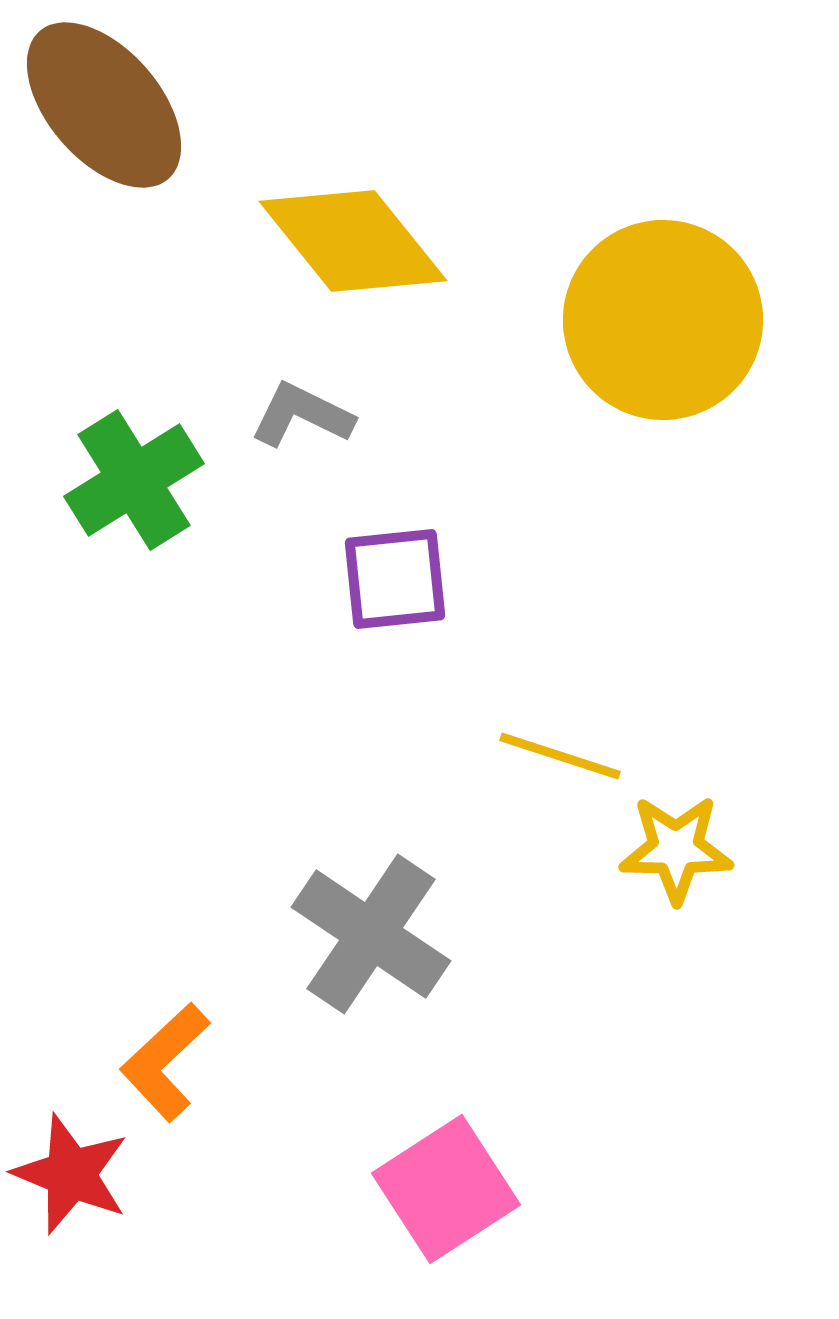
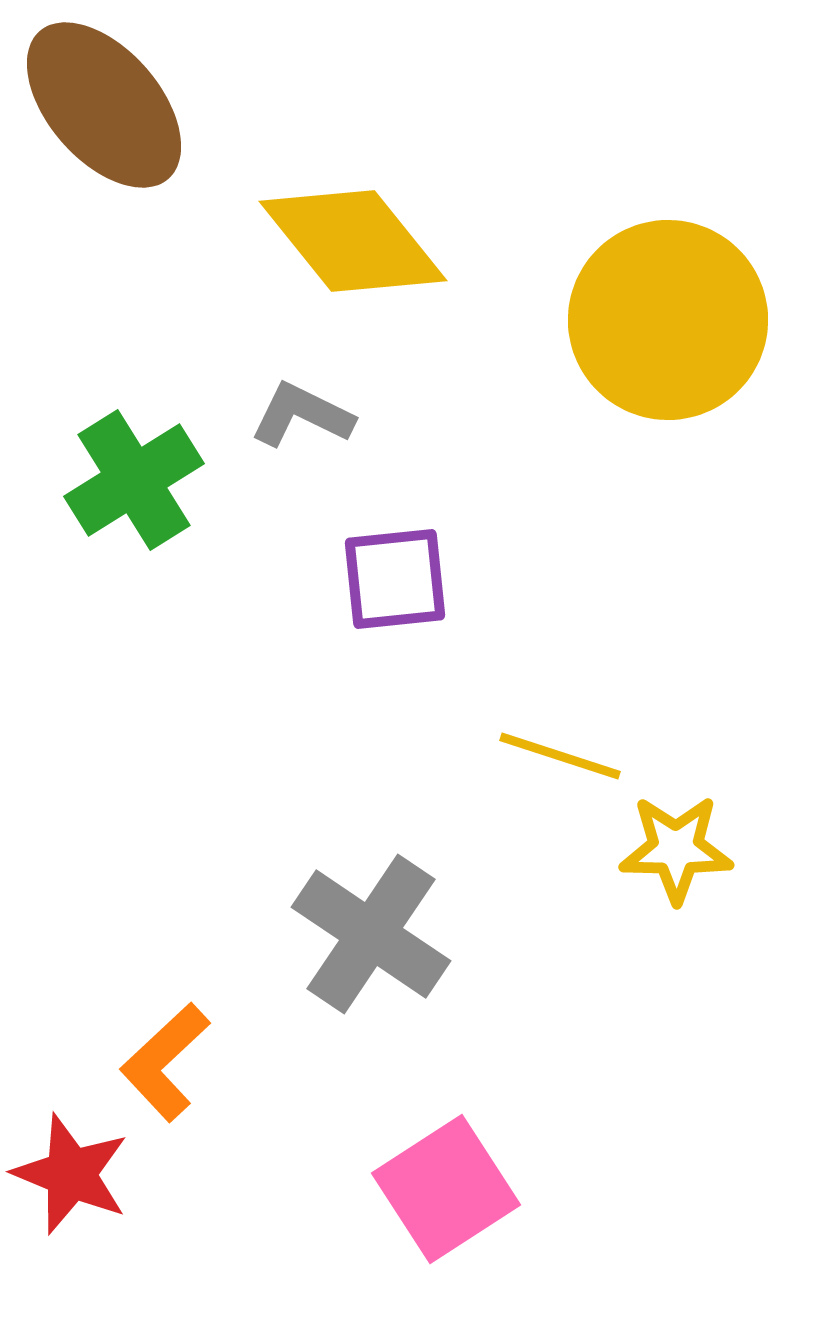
yellow circle: moved 5 px right
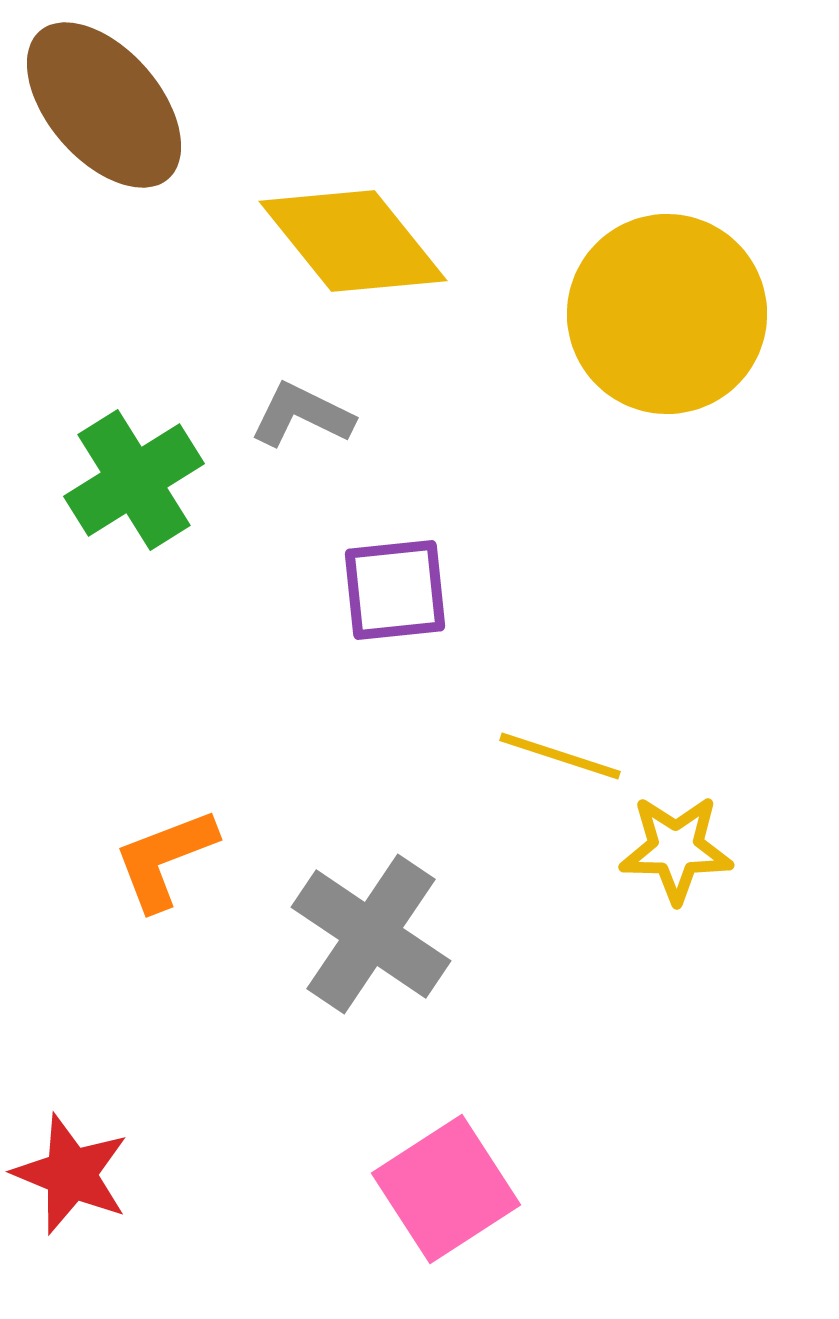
yellow circle: moved 1 px left, 6 px up
purple square: moved 11 px down
orange L-shape: moved 203 px up; rotated 22 degrees clockwise
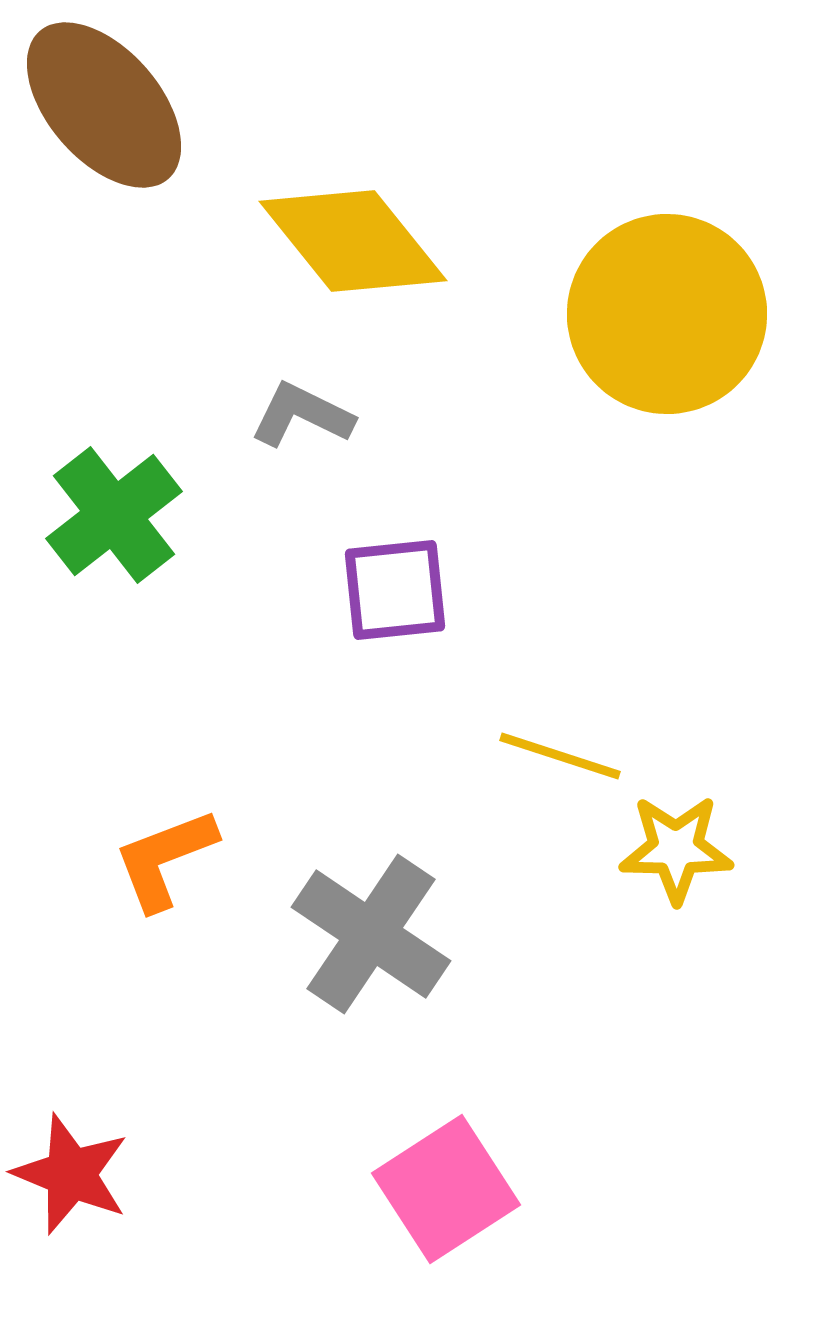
green cross: moved 20 px left, 35 px down; rotated 6 degrees counterclockwise
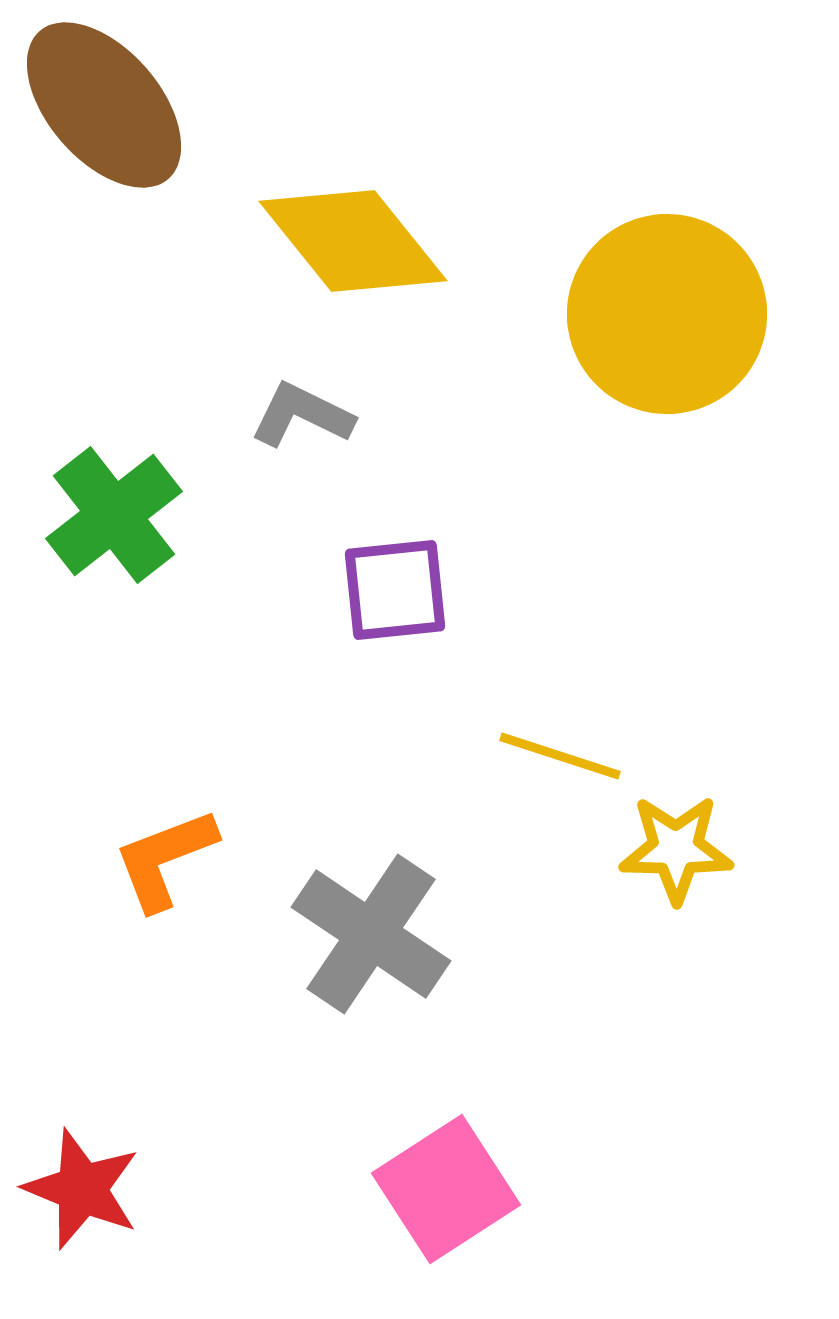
red star: moved 11 px right, 15 px down
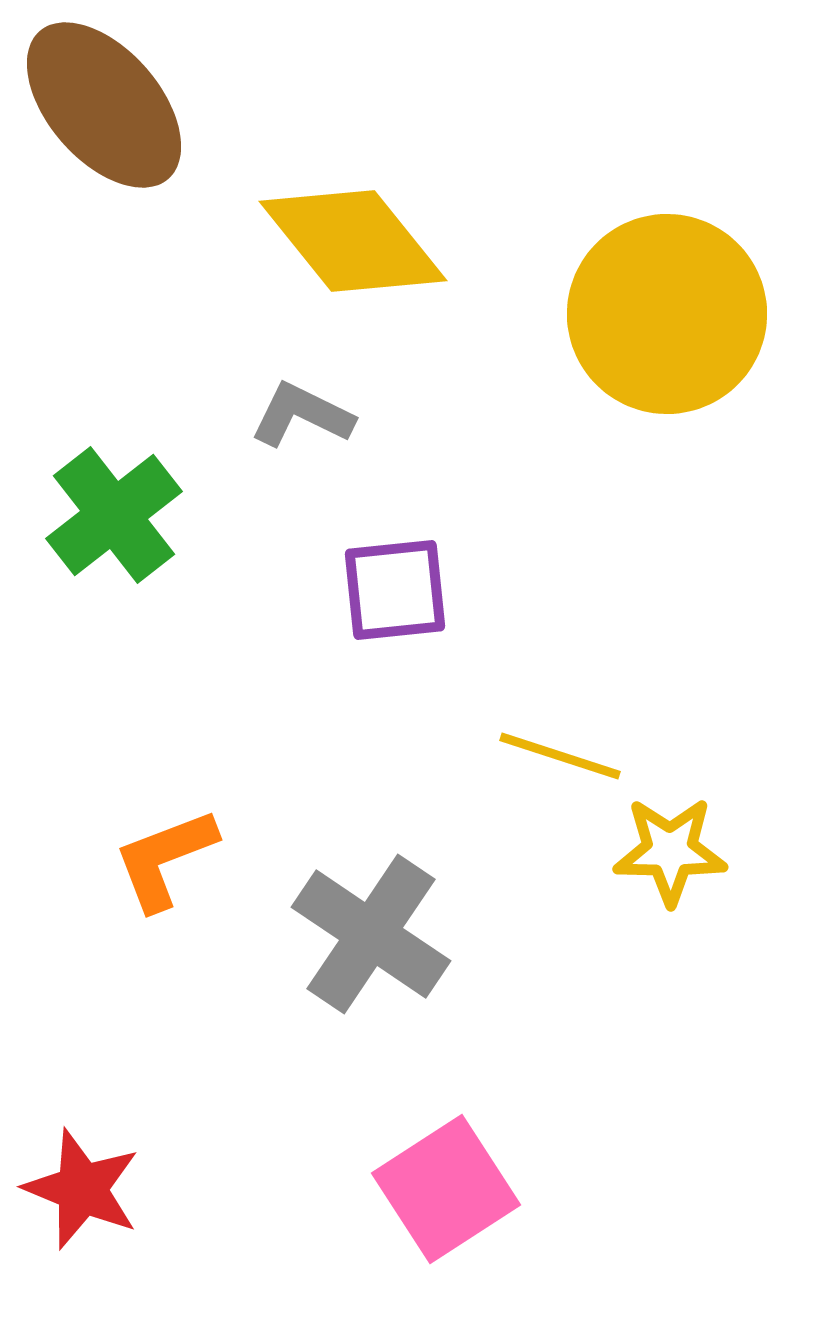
yellow star: moved 6 px left, 2 px down
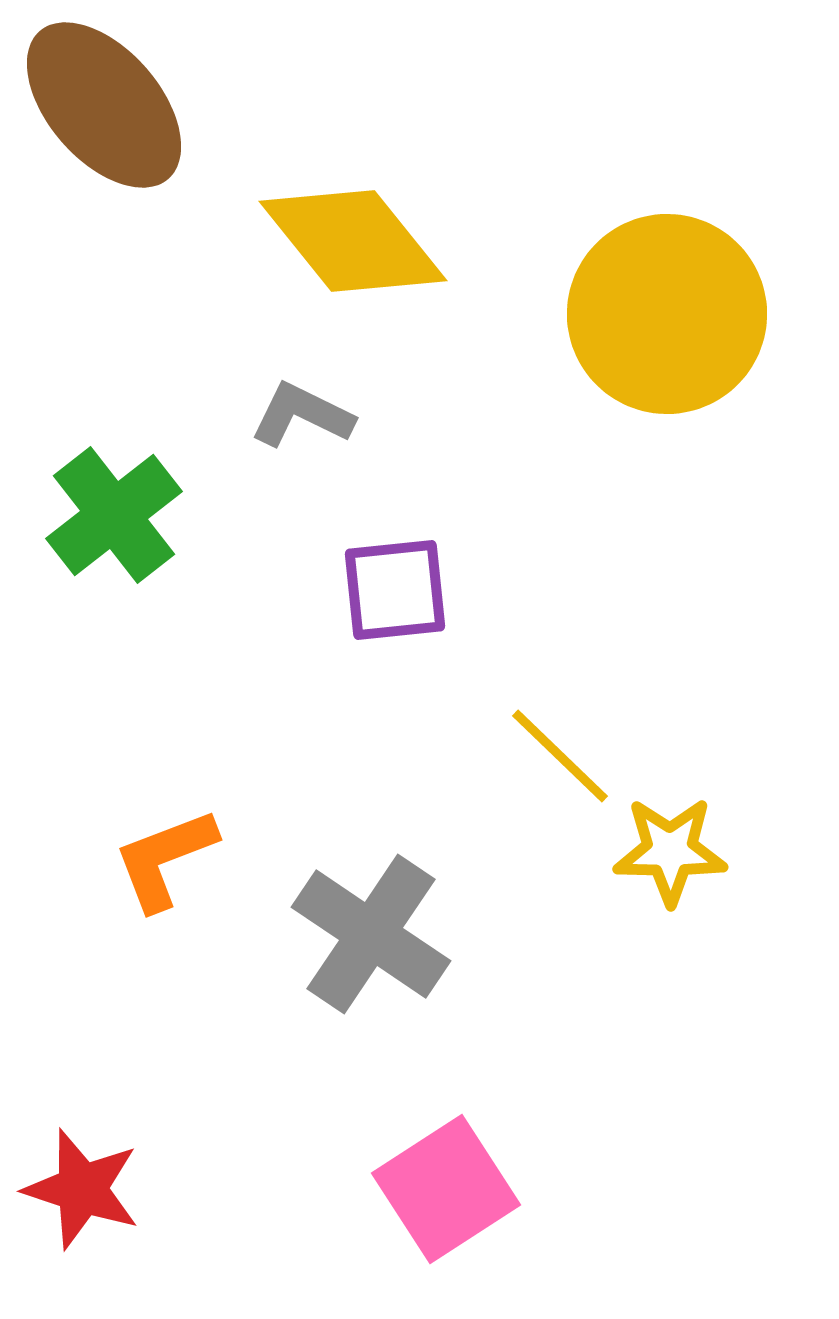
yellow line: rotated 26 degrees clockwise
red star: rotated 4 degrees counterclockwise
